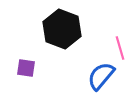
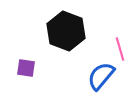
black hexagon: moved 4 px right, 2 px down
pink line: moved 1 px down
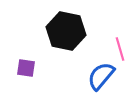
black hexagon: rotated 9 degrees counterclockwise
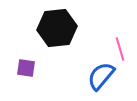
black hexagon: moved 9 px left, 3 px up; rotated 18 degrees counterclockwise
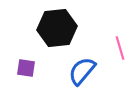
pink line: moved 1 px up
blue semicircle: moved 19 px left, 5 px up
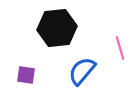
purple square: moved 7 px down
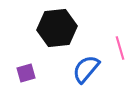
blue semicircle: moved 4 px right, 2 px up
purple square: moved 2 px up; rotated 24 degrees counterclockwise
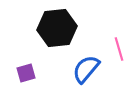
pink line: moved 1 px left, 1 px down
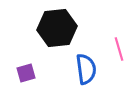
blue semicircle: rotated 132 degrees clockwise
